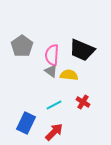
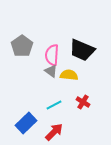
blue rectangle: rotated 20 degrees clockwise
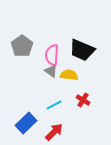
red cross: moved 2 px up
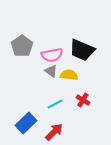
pink semicircle: rotated 105 degrees counterclockwise
cyan line: moved 1 px right, 1 px up
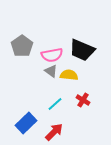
cyan line: rotated 14 degrees counterclockwise
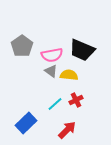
red cross: moved 7 px left; rotated 32 degrees clockwise
red arrow: moved 13 px right, 2 px up
